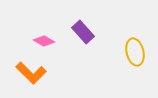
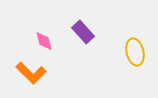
pink diamond: rotated 45 degrees clockwise
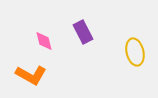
purple rectangle: rotated 15 degrees clockwise
orange L-shape: moved 2 px down; rotated 16 degrees counterclockwise
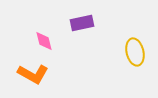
purple rectangle: moved 1 px left, 9 px up; rotated 75 degrees counterclockwise
orange L-shape: moved 2 px right, 1 px up
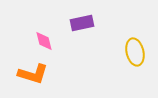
orange L-shape: rotated 12 degrees counterclockwise
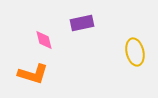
pink diamond: moved 1 px up
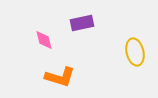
orange L-shape: moved 27 px right, 3 px down
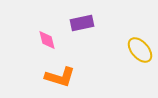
pink diamond: moved 3 px right
yellow ellipse: moved 5 px right, 2 px up; rotated 28 degrees counterclockwise
